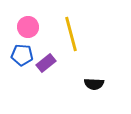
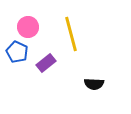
blue pentagon: moved 5 px left, 3 px up; rotated 20 degrees clockwise
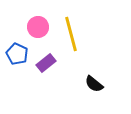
pink circle: moved 10 px right
blue pentagon: moved 2 px down
black semicircle: rotated 36 degrees clockwise
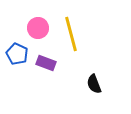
pink circle: moved 1 px down
purple rectangle: rotated 60 degrees clockwise
black semicircle: rotated 30 degrees clockwise
